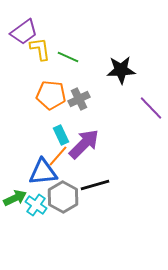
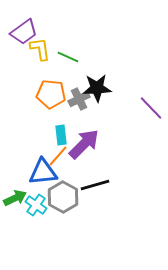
black star: moved 24 px left, 18 px down
orange pentagon: moved 1 px up
cyan rectangle: rotated 18 degrees clockwise
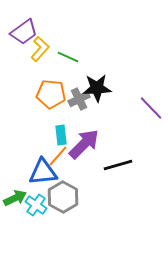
yellow L-shape: rotated 50 degrees clockwise
black line: moved 23 px right, 20 px up
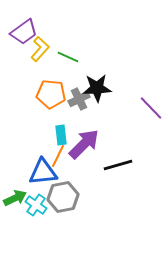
orange line: rotated 15 degrees counterclockwise
gray hexagon: rotated 20 degrees clockwise
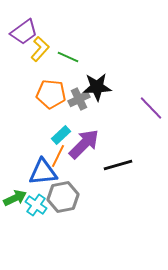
black star: moved 1 px up
cyan rectangle: rotated 54 degrees clockwise
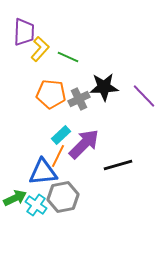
purple trapezoid: rotated 52 degrees counterclockwise
black star: moved 7 px right
purple line: moved 7 px left, 12 px up
